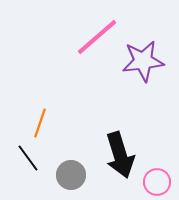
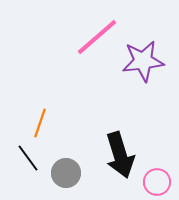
gray circle: moved 5 px left, 2 px up
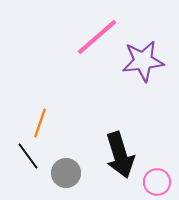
black line: moved 2 px up
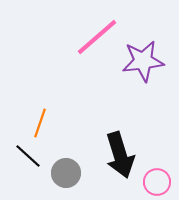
black line: rotated 12 degrees counterclockwise
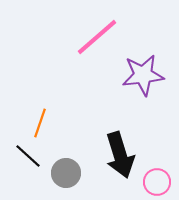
purple star: moved 14 px down
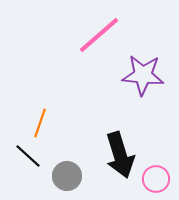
pink line: moved 2 px right, 2 px up
purple star: rotated 12 degrees clockwise
gray circle: moved 1 px right, 3 px down
pink circle: moved 1 px left, 3 px up
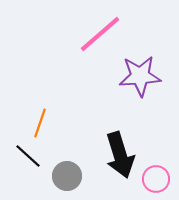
pink line: moved 1 px right, 1 px up
purple star: moved 3 px left, 1 px down; rotated 9 degrees counterclockwise
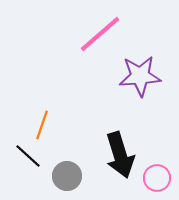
orange line: moved 2 px right, 2 px down
pink circle: moved 1 px right, 1 px up
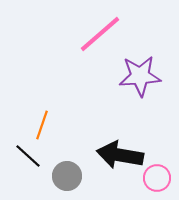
black arrow: rotated 117 degrees clockwise
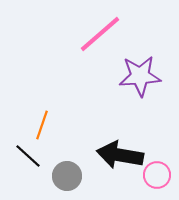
pink circle: moved 3 px up
